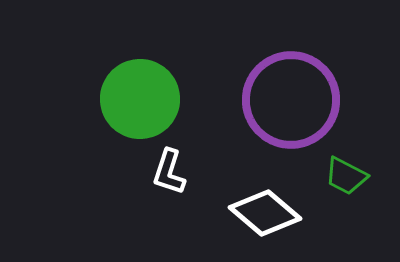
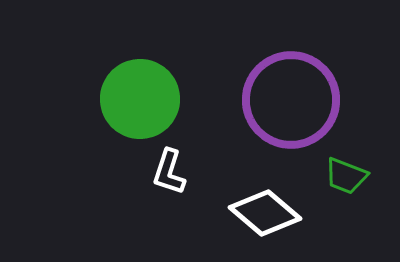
green trapezoid: rotated 6 degrees counterclockwise
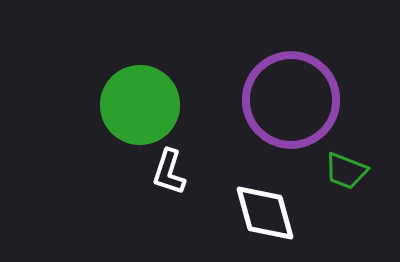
green circle: moved 6 px down
green trapezoid: moved 5 px up
white diamond: rotated 34 degrees clockwise
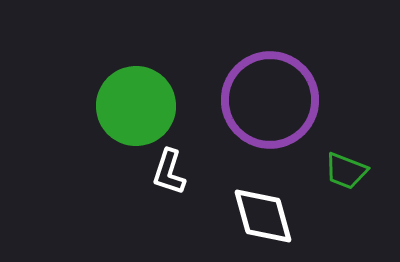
purple circle: moved 21 px left
green circle: moved 4 px left, 1 px down
white diamond: moved 2 px left, 3 px down
